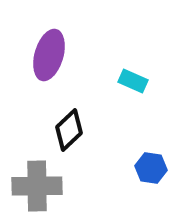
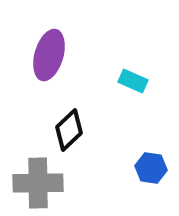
gray cross: moved 1 px right, 3 px up
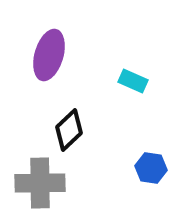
gray cross: moved 2 px right
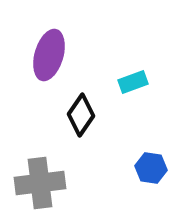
cyan rectangle: moved 1 px down; rotated 44 degrees counterclockwise
black diamond: moved 12 px right, 15 px up; rotated 12 degrees counterclockwise
gray cross: rotated 6 degrees counterclockwise
